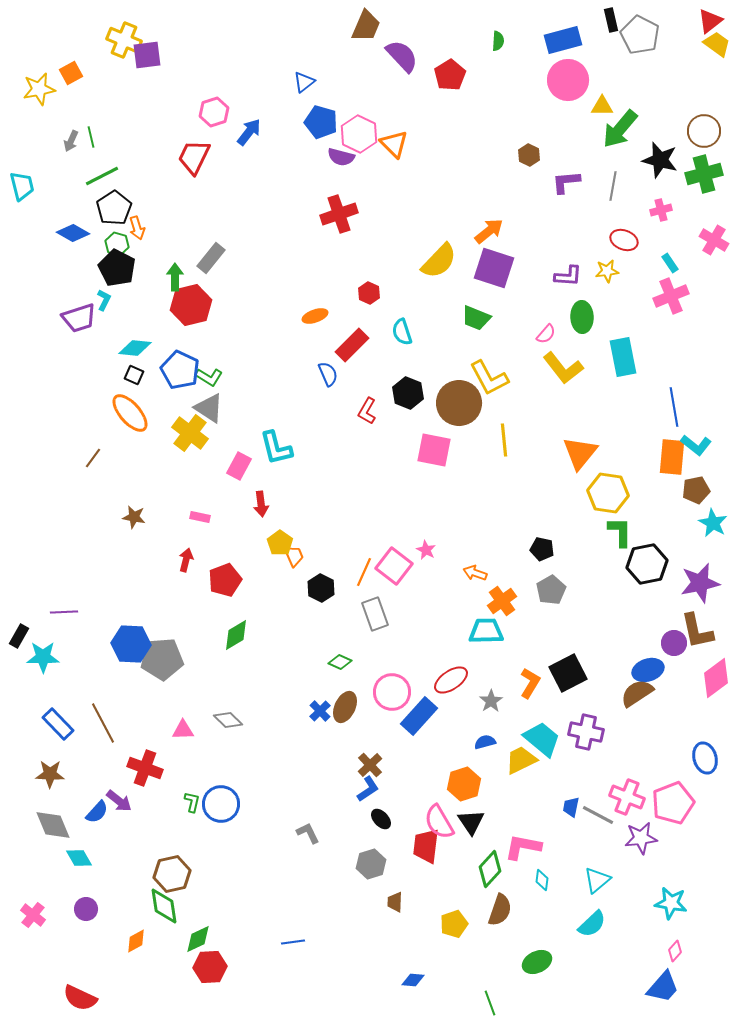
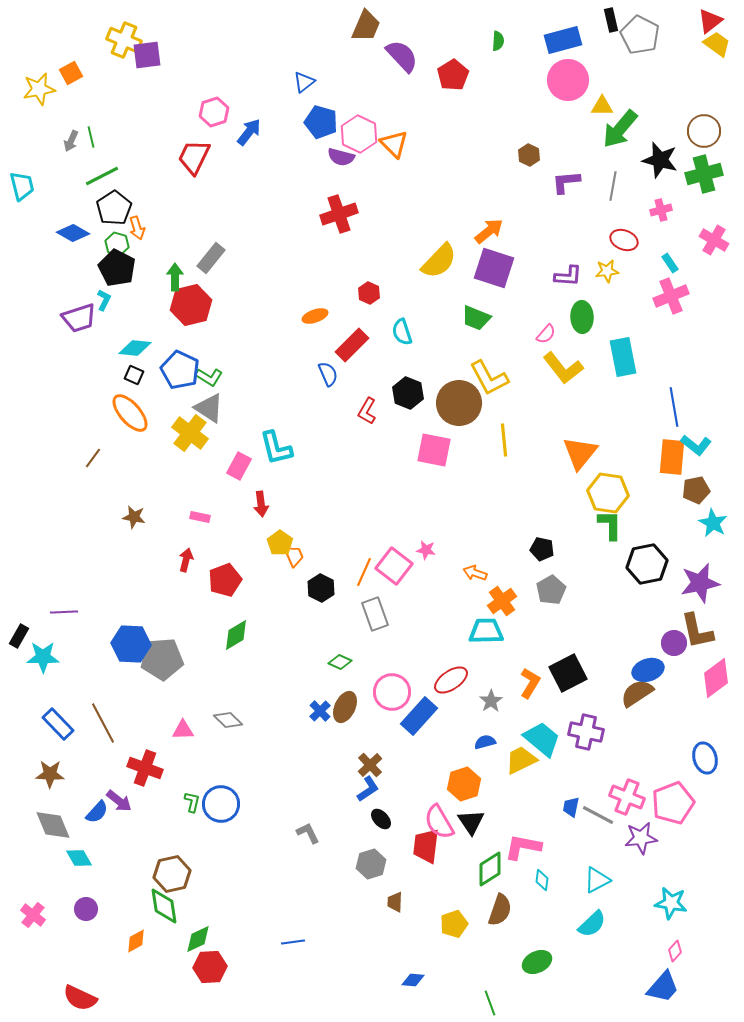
red pentagon at (450, 75): moved 3 px right
green L-shape at (620, 532): moved 10 px left, 7 px up
pink star at (426, 550): rotated 18 degrees counterclockwise
green diamond at (490, 869): rotated 15 degrees clockwise
cyan triangle at (597, 880): rotated 12 degrees clockwise
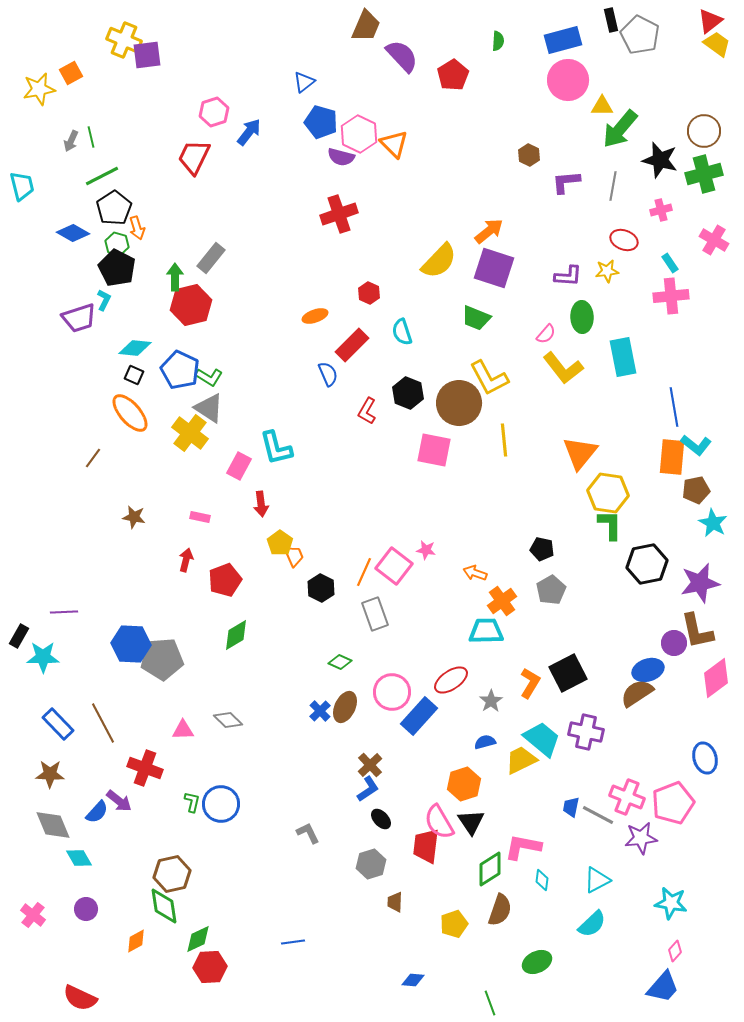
pink cross at (671, 296): rotated 16 degrees clockwise
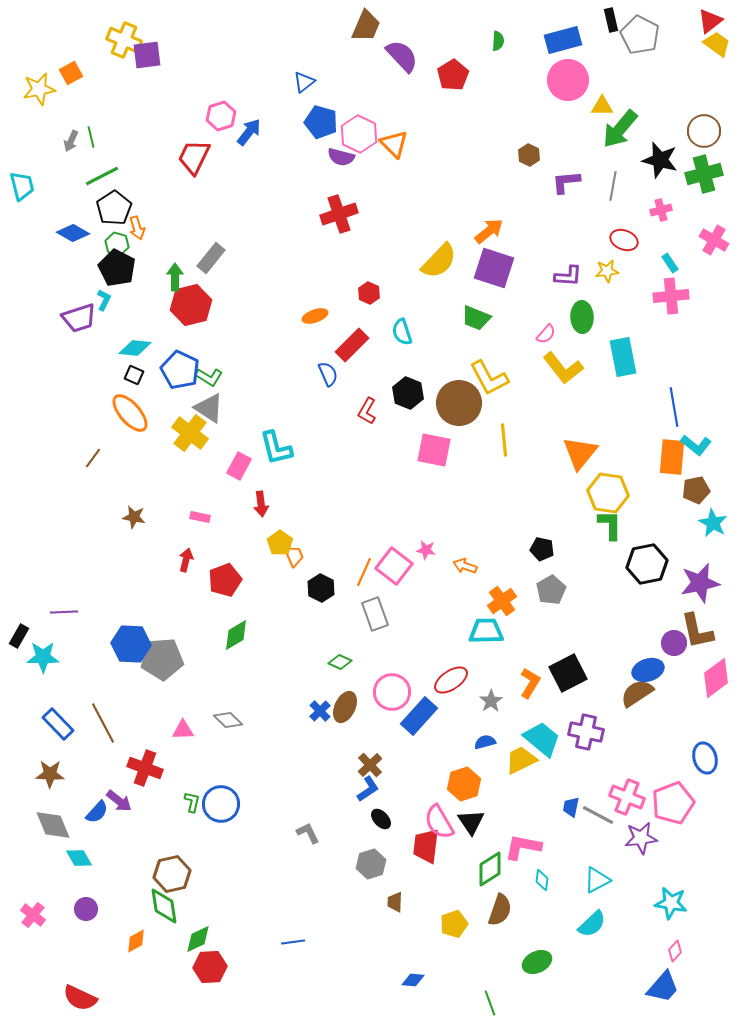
pink hexagon at (214, 112): moved 7 px right, 4 px down
orange arrow at (475, 573): moved 10 px left, 7 px up
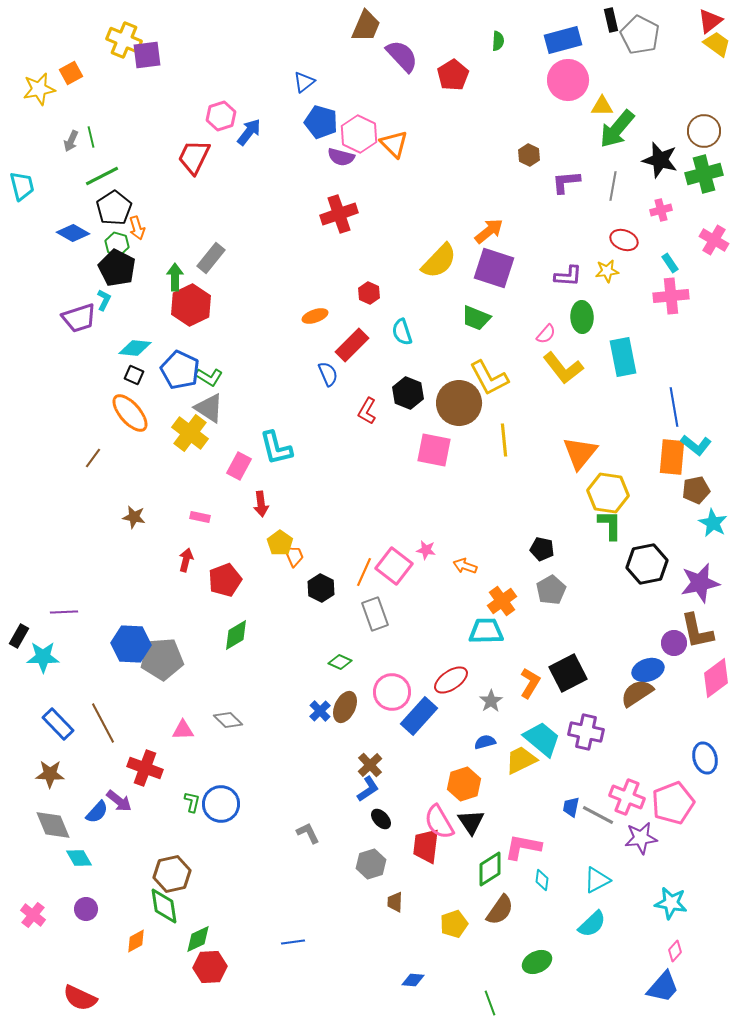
green arrow at (620, 129): moved 3 px left
red hexagon at (191, 305): rotated 12 degrees counterclockwise
brown semicircle at (500, 910): rotated 16 degrees clockwise
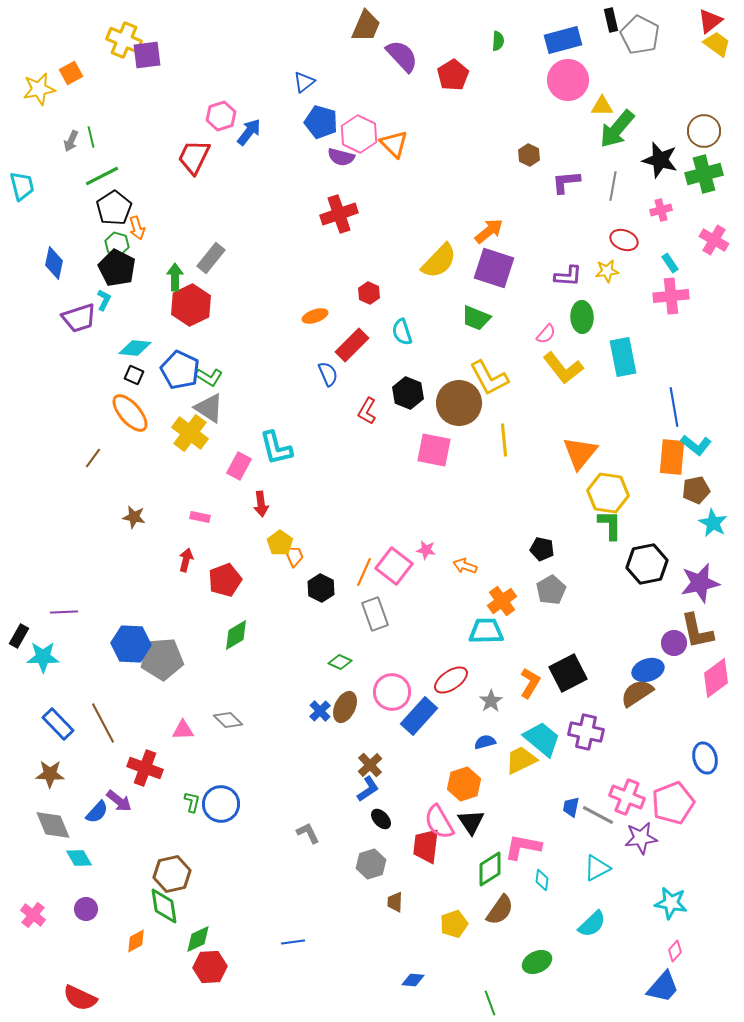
blue diamond at (73, 233): moved 19 px left, 30 px down; rotated 72 degrees clockwise
cyan triangle at (597, 880): moved 12 px up
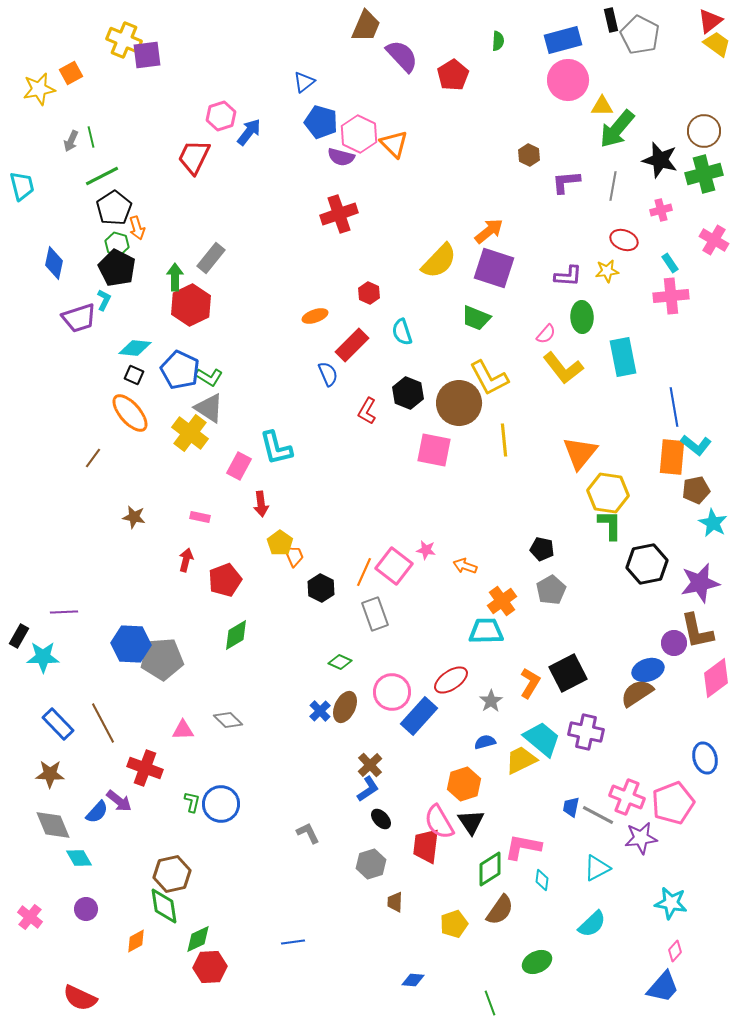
pink cross at (33, 915): moved 3 px left, 2 px down
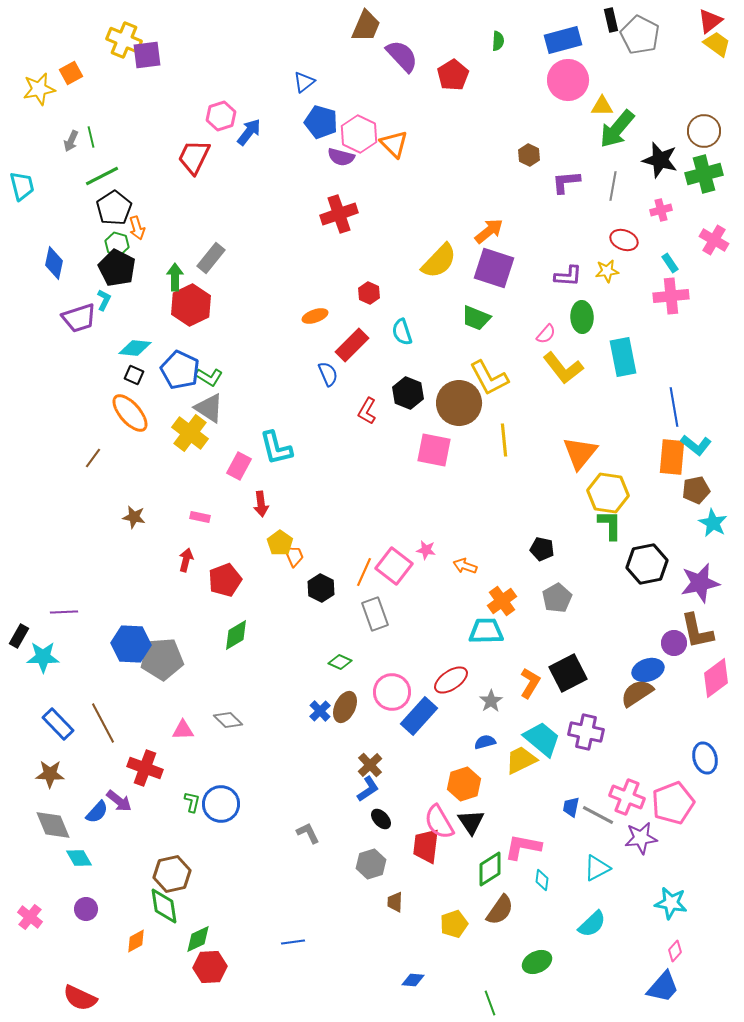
gray pentagon at (551, 590): moved 6 px right, 8 px down
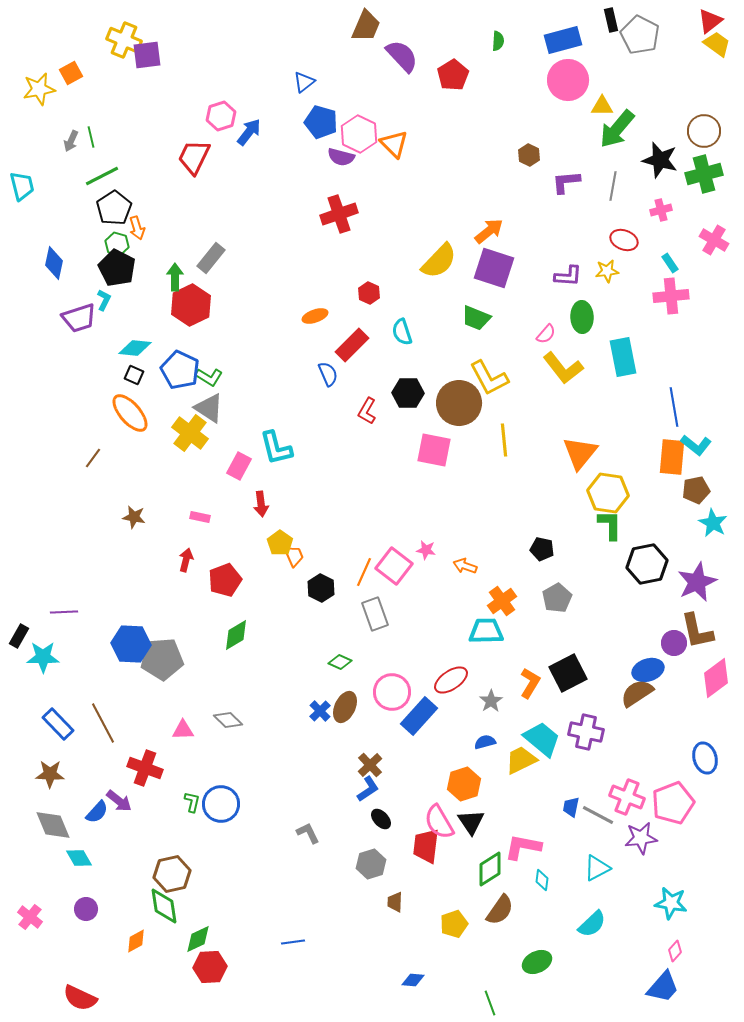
black hexagon at (408, 393): rotated 20 degrees counterclockwise
purple star at (700, 583): moved 3 px left, 1 px up; rotated 12 degrees counterclockwise
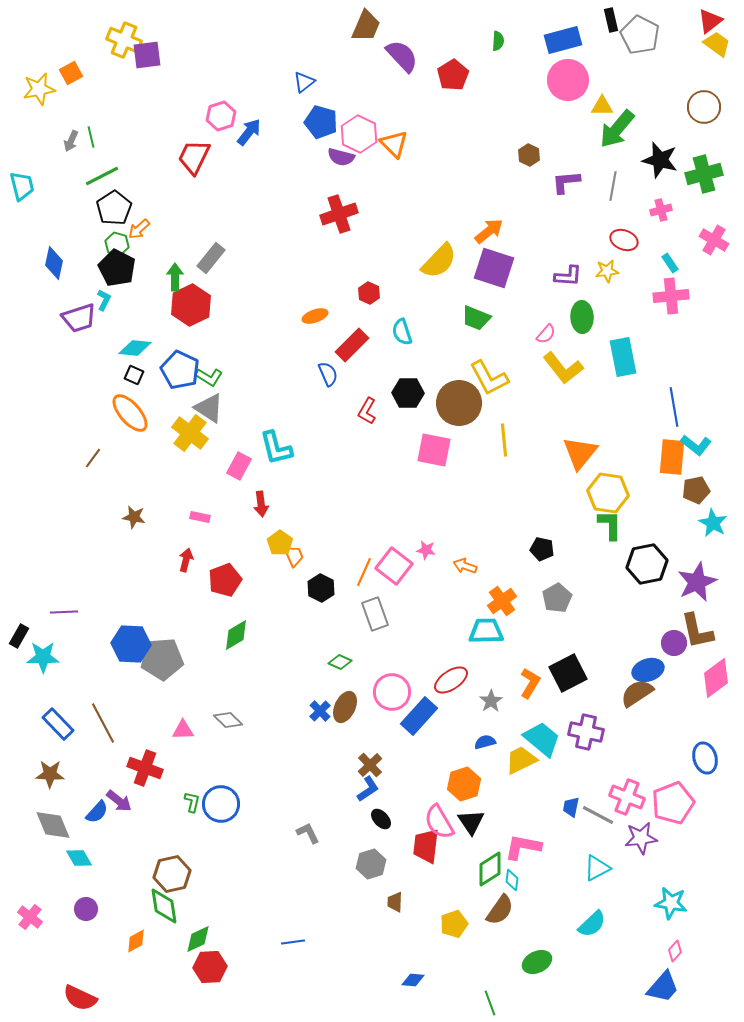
brown circle at (704, 131): moved 24 px up
orange arrow at (137, 228): moved 2 px right, 1 px down; rotated 65 degrees clockwise
cyan diamond at (542, 880): moved 30 px left
